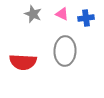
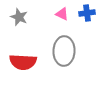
gray star: moved 14 px left, 3 px down
blue cross: moved 1 px right, 5 px up
gray ellipse: moved 1 px left
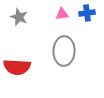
pink triangle: rotated 32 degrees counterclockwise
red semicircle: moved 6 px left, 5 px down
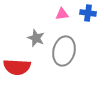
blue cross: moved 1 px right; rotated 14 degrees clockwise
gray star: moved 17 px right, 21 px down
gray ellipse: rotated 12 degrees clockwise
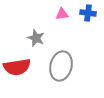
gray ellipse: moved 3 px left, 15 px down
red semicircle: rotated 12 degrees counterclockwise
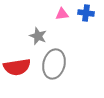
blue cross: moved 2 px left
gray star: moved 2 px right, 2 px up
gray ellipse: moved 7 px left, 2 px up
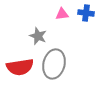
red semicircle: moved 3 px right
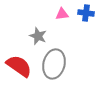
red semicircle: moved 1 px left, 1 px up; rotated 136 degrees counterclockwise
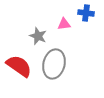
pink triangle: moved 2 px right, 10 px down
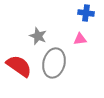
pink triangle: moved 16 px right, 15 px down
gray ellipse: moved 1 px up
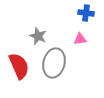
red semicircle: rotated 32 degrees clockwise
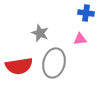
gray star: moved 2 px right, 3 px up
red semicircle: rotated 104 degrees clockwise
